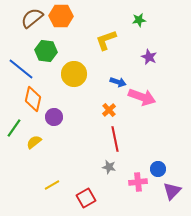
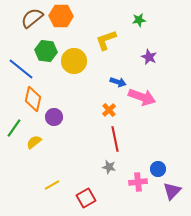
yellow circle: moved 13 px up
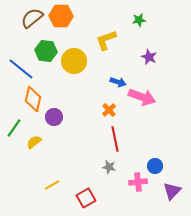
blue circle: moved 3 px left, 3 px up
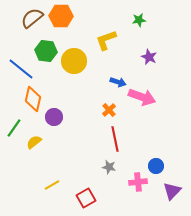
blue circle: moved 1 px right
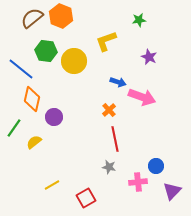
orange hexagon: rotated 20 degrees clockwise
yellow L-shape: moved 1 px down
orange diamond: moved 1 px left
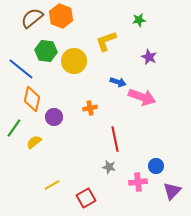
orange cross: moved 19 px left, 2 px up; rotated 32 degrees clockwise
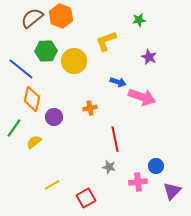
green hexagon: rotated 10 degrees counterclockwise
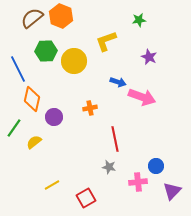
blue line: moved 3 px left; rotated 24 degrees clockwise
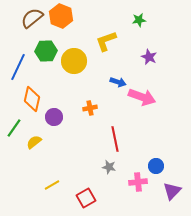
blue line: moved 2 px up; rotated 52 degrees clockwise
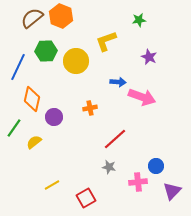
yellow circle: moved 2 px right
blue arrow: rotated 14 degrees counterclockwise
red line: rotated 60 degrees clockwise
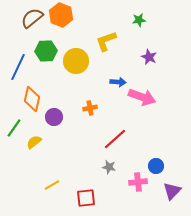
orange hexagon: moved 1 px up
red square: rotated 24 degrees clockwise
